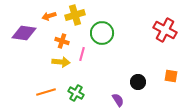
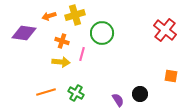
red cross: rotated 10 degrees clockwise
black circle: moved 2 px right, 12 px down
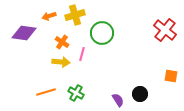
orange cross: moved 1 px down; rotated 16 degrees clockwise
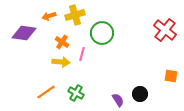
orange line: rotated 18 degrees counterclockwise
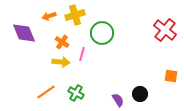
purple diamond: rotated 60 degrees clockwise
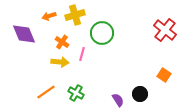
purple diamond: moved 1 px down
yellow arrow: moved 1 px left
orange square: moved 7 px left, 1 px up; rotated 24 degrees clockwise
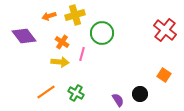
purple diamond: moved 2 px down; rotated 15 degrees counterclockwise
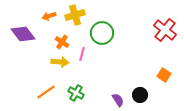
purple diamond: moved 1 px left, 2 px up
black circle: moved 1 px down
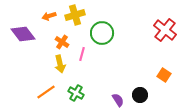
yellow arrow: moved 2 px down; rotated 72 degrees clockwise
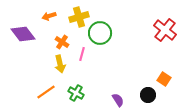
yellow cross: moved 4 px right, 2 px down
green circle: moved 2 px left
orange square: moved 4 px down
black circle: moved 8 px right
